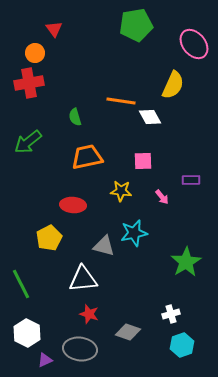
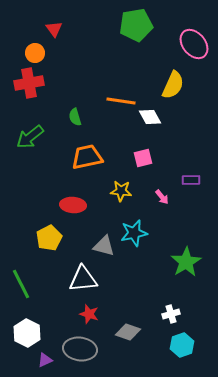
green arrow: moved 2 px right, 5 px up
pink square: moved 3 px up; rotated 12 degrees counterclockwise
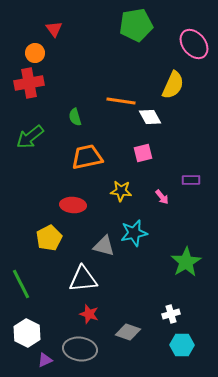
pink square: moved 5 px up
cyan hexagon: rotated 20 degrees clockwise
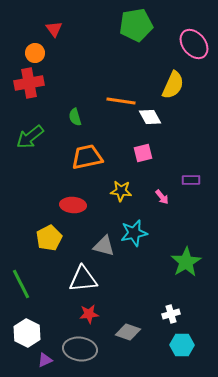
red star: rotated 24 degrees counterclockwise
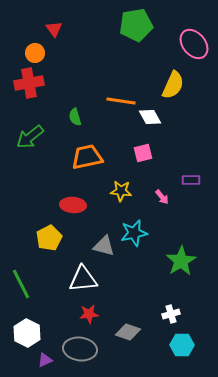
green star: moved 5 px left, 1 px up
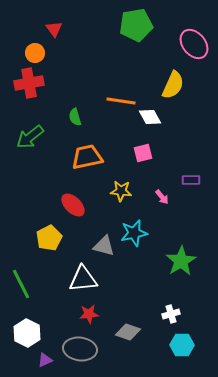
red ellipse: rotated 40 degrees clockwise
